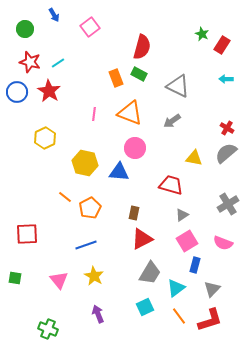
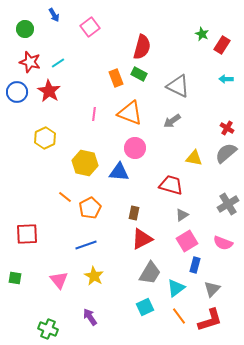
purple arrow at (98, 314): moved 8 px left, 3 px down; rotated 12 degrees counterclockwise
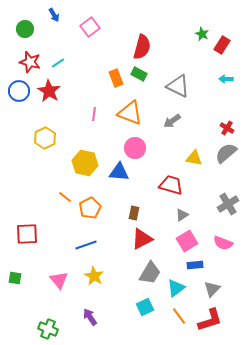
blue circle at (17, 92): moved 2 px right, 1 px up
blue rectangle at (195, 265): rotated 70 degrees clockwise
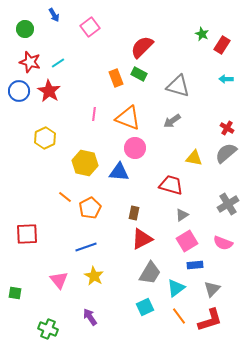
red semicircle at (142, 47): rotated 150 degrees counterclockwise
gray triangle at (178, 86): rotated 10 degrees counterclockwise
orange triangle at (130, 113): moved 2 px left, 5 px down
blue line at (86, 245): moved 2 px down
green square at (15, 278): moved 15 px down
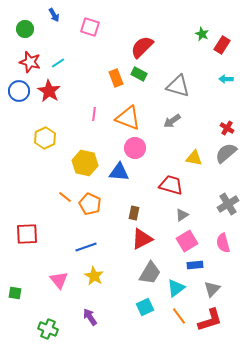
pink square at (90, 27): rotated 36 degrees counterclockwise
orange pentagon at (90, 208): moved 4 px up; rotated 20 degrees counterclockwise
pink semicircle at (223, 243): rotated 54 degrees clockwise
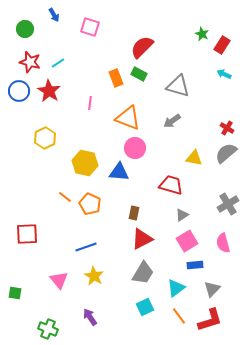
cyan arrow at (226, 79): moved 2 px left, 5 px up; rotated 24 degrees clockwise
pink line at (94, 114): moved 4 px left, 11 px up
gray trapezoid at (150, 273): moved 7 px left
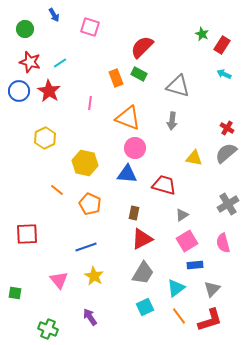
cyan line at (58, 63): moved 2 px right
gray arrow at (172, 121): rotated 48 degrees counterclockwise
blue triangle at (119, 172): moved 8 px right, 2 px down
red trapezoid at (171, 185): moved 7 px left
orange line at (65, 197): moved 8 px left, 7 px up
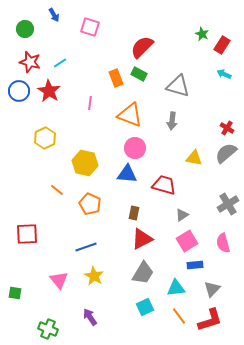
orange triangle at (128, 118): moved 2 px right, 3 px up
cyan triangle at (176, 288): rotated 30 degrees clockwise
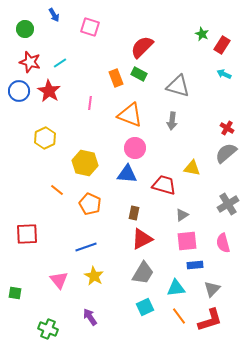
yellow triangle at (194, 158): moved 2 px left, 10 px down
pink square at (187, 241): rotated 25 degrees clockwise
